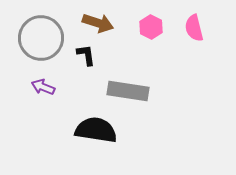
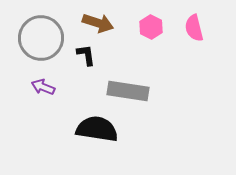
black semicircle: moved 1 px right, 1 px up
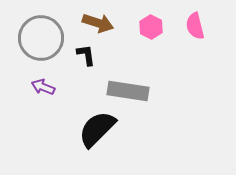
pink semicircle: moved 1 px right, 2 px up
black semicircle: rotated 54 degrees counterclockwise
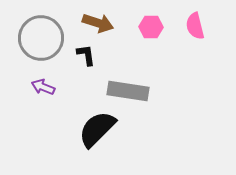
pink hexagon: rotated 25 degrees counterclockwise
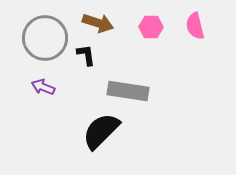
gray circle: moved 4 px right
black semicircle: moved 4 px right, 2 px down
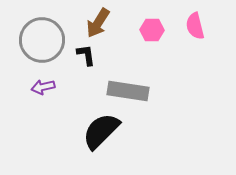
brown arrow: rotated 104 degrees clockwise
pink hexagon: moved 1 px right, 3 px down
gray circle: moved 3 px left, 2 px down
purple arrow: rotated 35 degrees counterclockwise
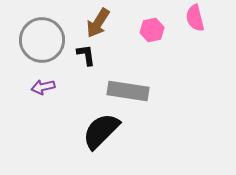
pink semicircle: moved 8 px up
pink hexagon: rotated 15 degrees counterclockwise
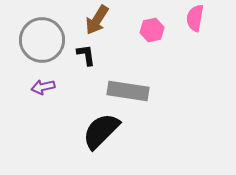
pink semicircle: rotated 24 degrees clockwise
brown arrow: moved 1 px left, 3 px up
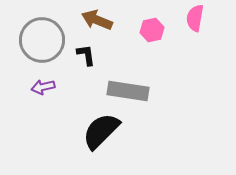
brown arrow: rotated 80 degrees clockwise
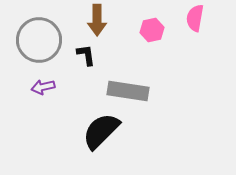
brown arrow: rotated 112 degrees counterclockwise
gray circle: moved 3 px left
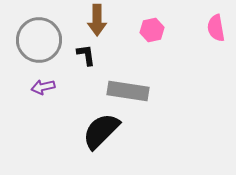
pink semicircle: moved 21 px right, 10 px down; rotated 20 degrees counterclockwise
